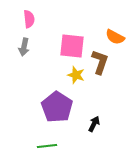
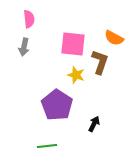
orange semicircle: moved 1 px left, 1 px down
pink square: moved 1 px right, 2 px up
purple pentagon: moved 2 px up
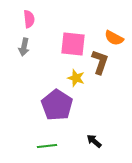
yellow star: moved 3 px down
black arrow: moved 17 px down; rotated 77 degrees counterclockwise
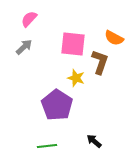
pink semicircle: rotated 132 degrees counterclockwise
gray arrow: rotated 144 degrees counterclockwise
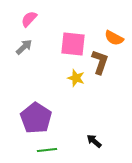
purple pentagon: moved 21 px left, 13 px down
green line: moved 4 px down
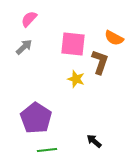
yellow star: moved 1 px down
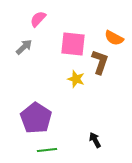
pink semicircle: moved 9 px right
black arrow: moved 1 px right, 1 px up; rotated 21 degrees clockwise
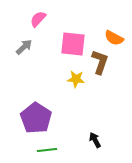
yellow star: rotated 12 degrees counterclockwise
